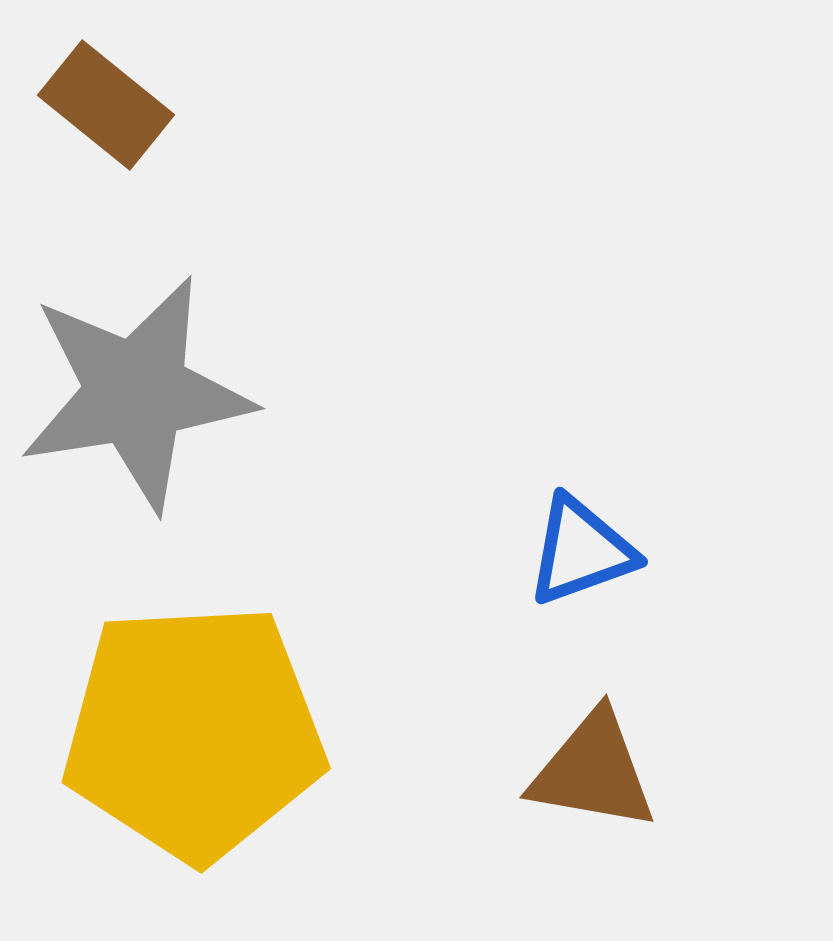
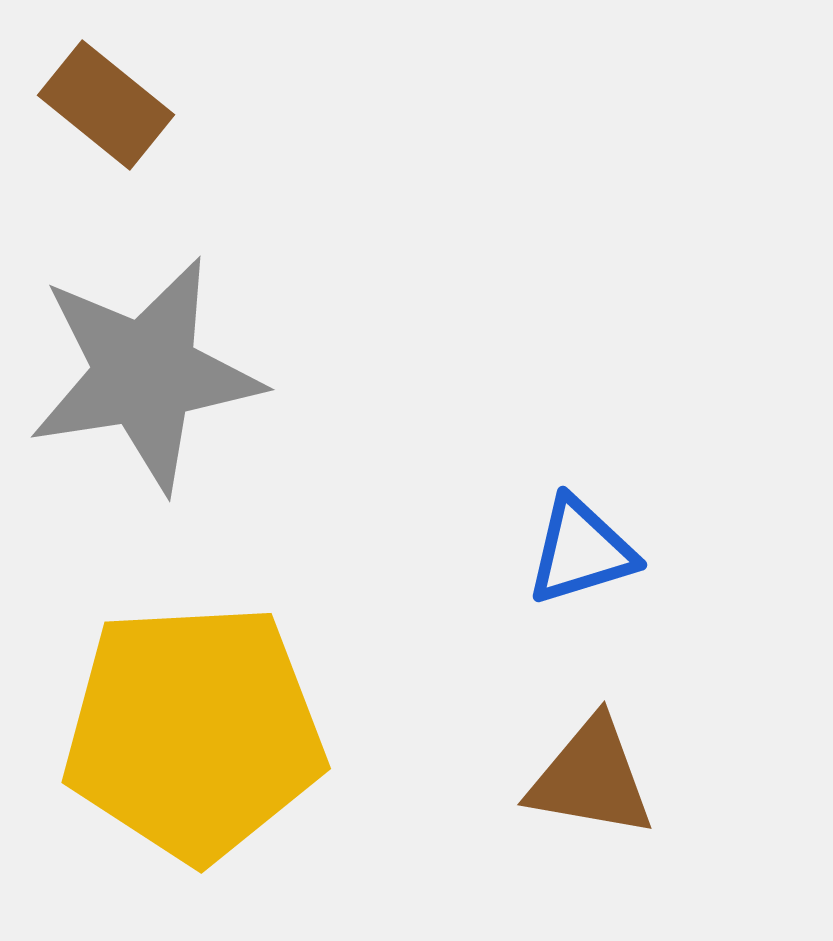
gray star: moved 9 px right, 19 px up
blue triangle: rotated 3 degrees clockwise
brown triangle: moved 2 px left, 7 px down
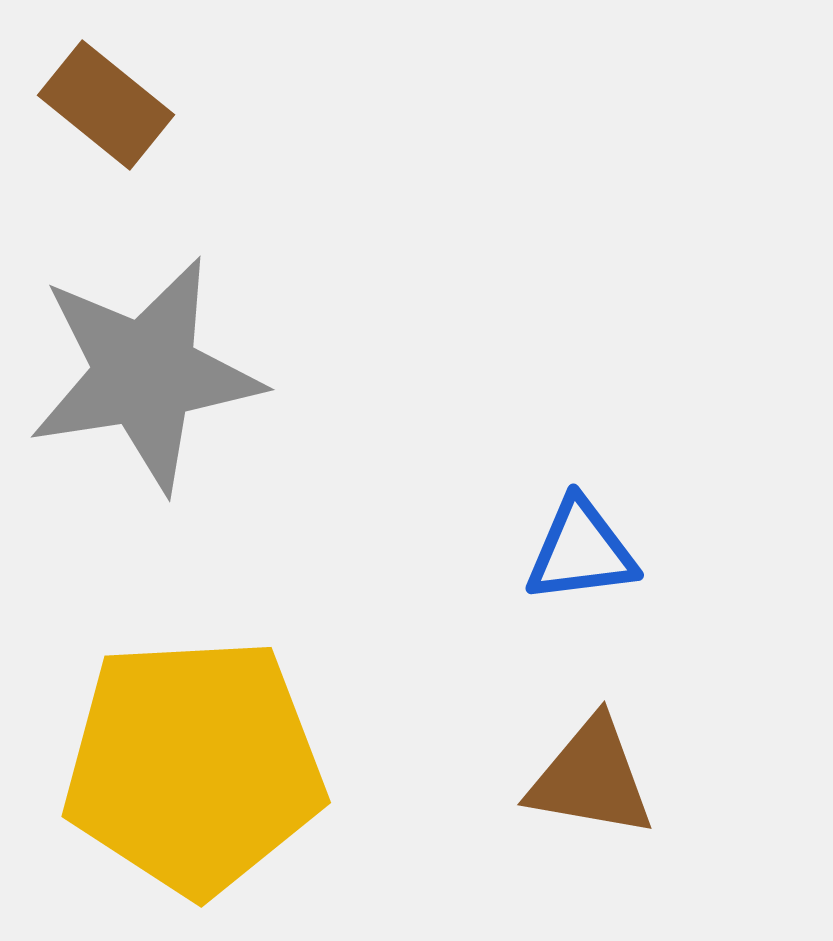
blue triangle: rotated 10 degrees clockwise
yellow pentagon: moved 34 px down
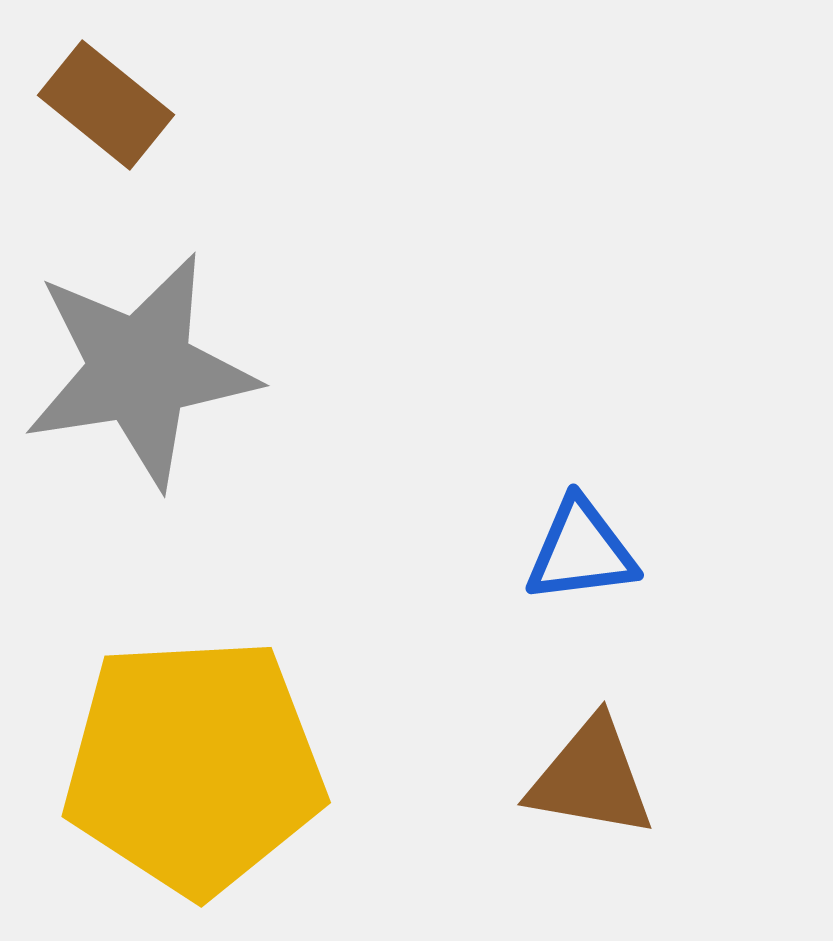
gray star: moved 5 px left, 4 px up
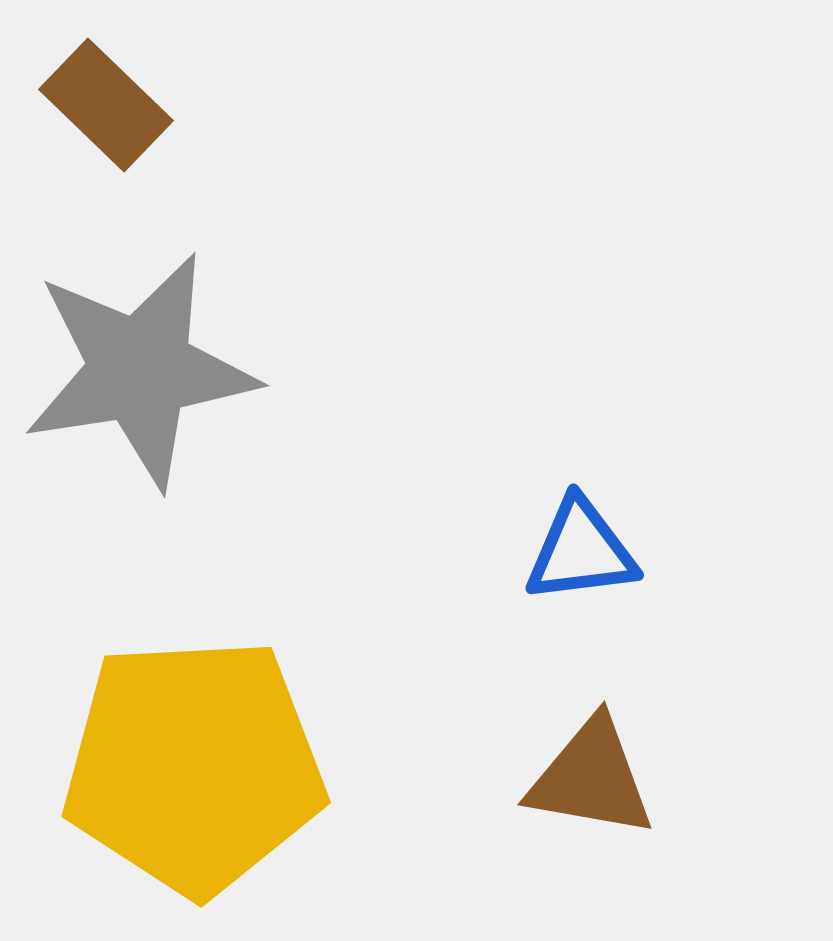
brown rectangle: rotated 5 degrees clockwise
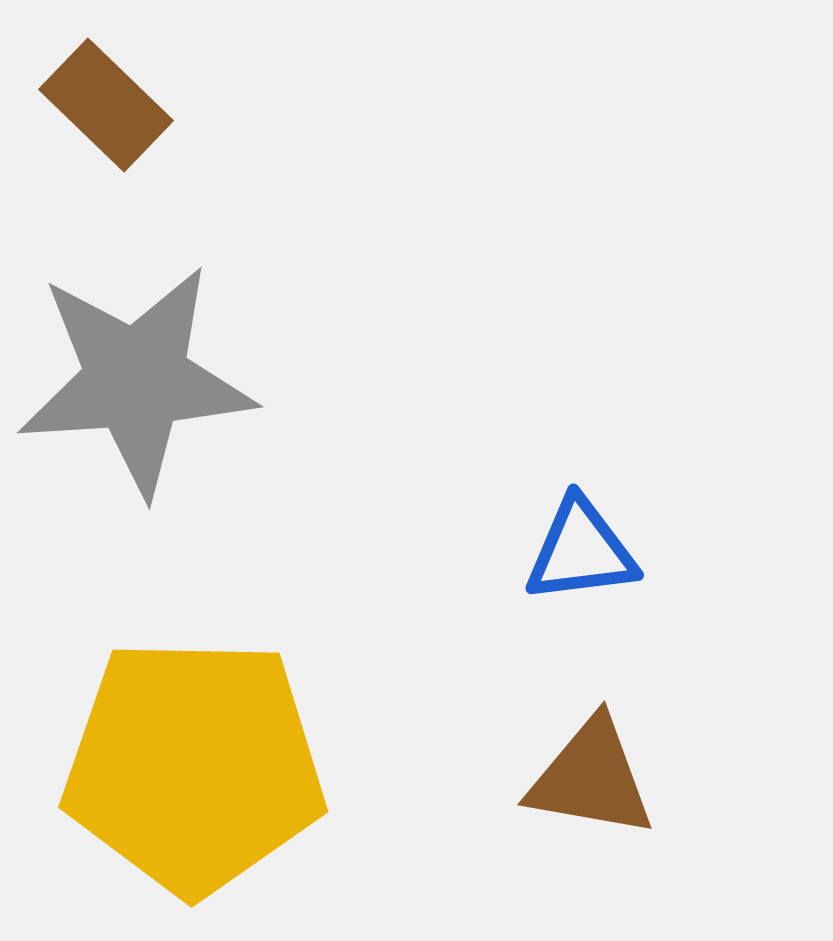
gray star: moved 4 px left, 10 px down; rotated 5 degrees clockwise
yellow pentagon: rotated 4 degrees clockwise
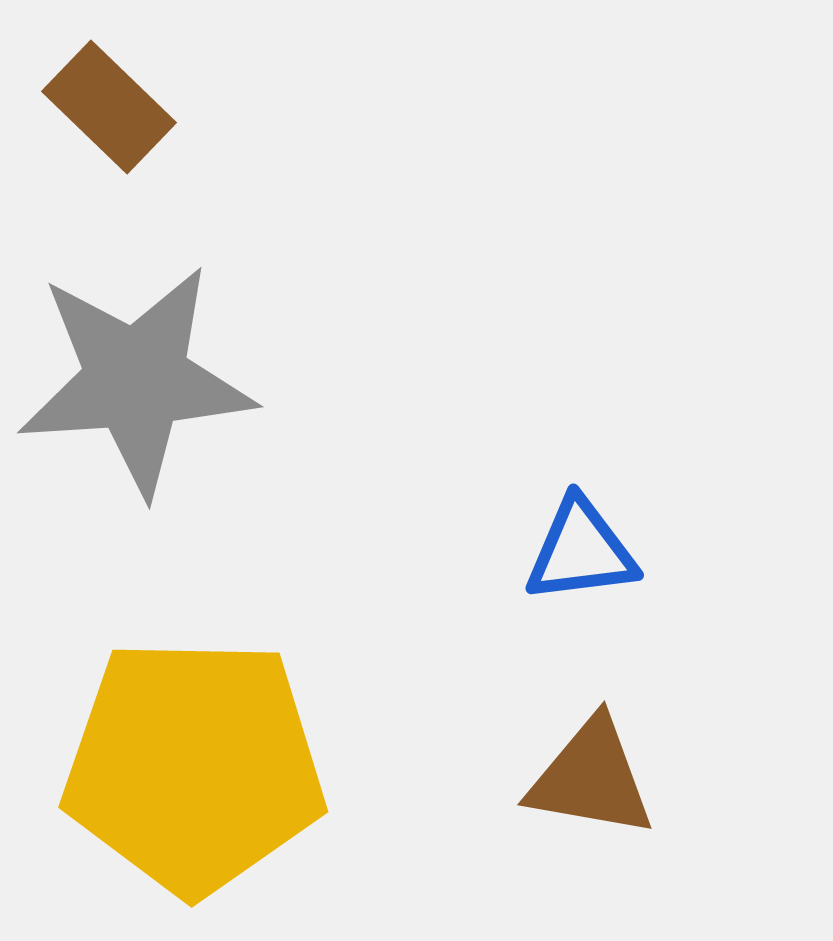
brown rectangle: moved 3 px right, 2 px down
